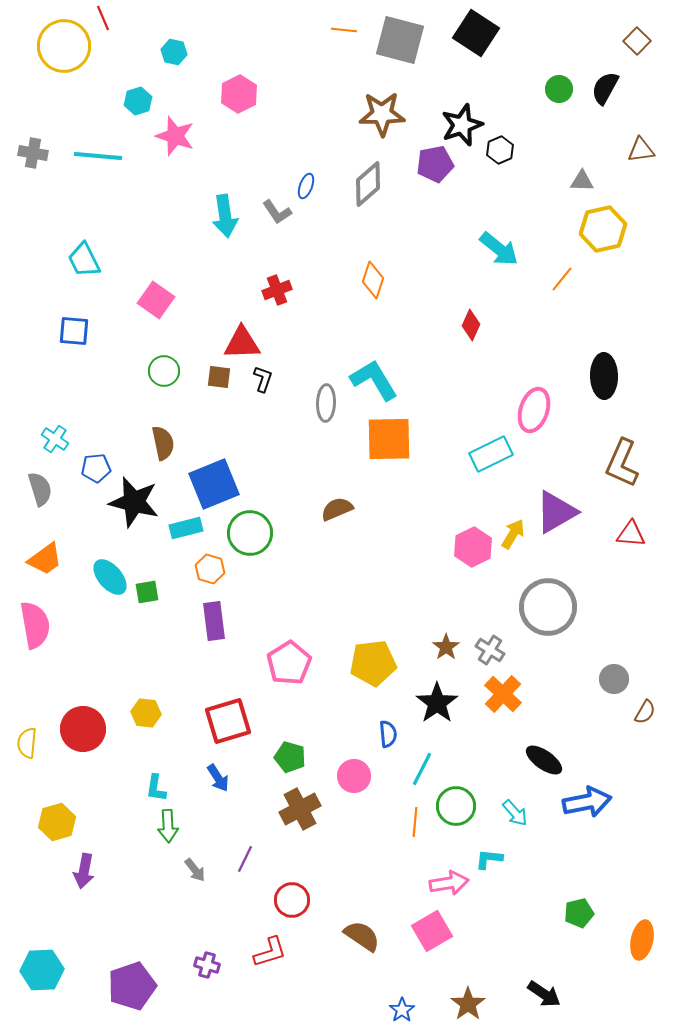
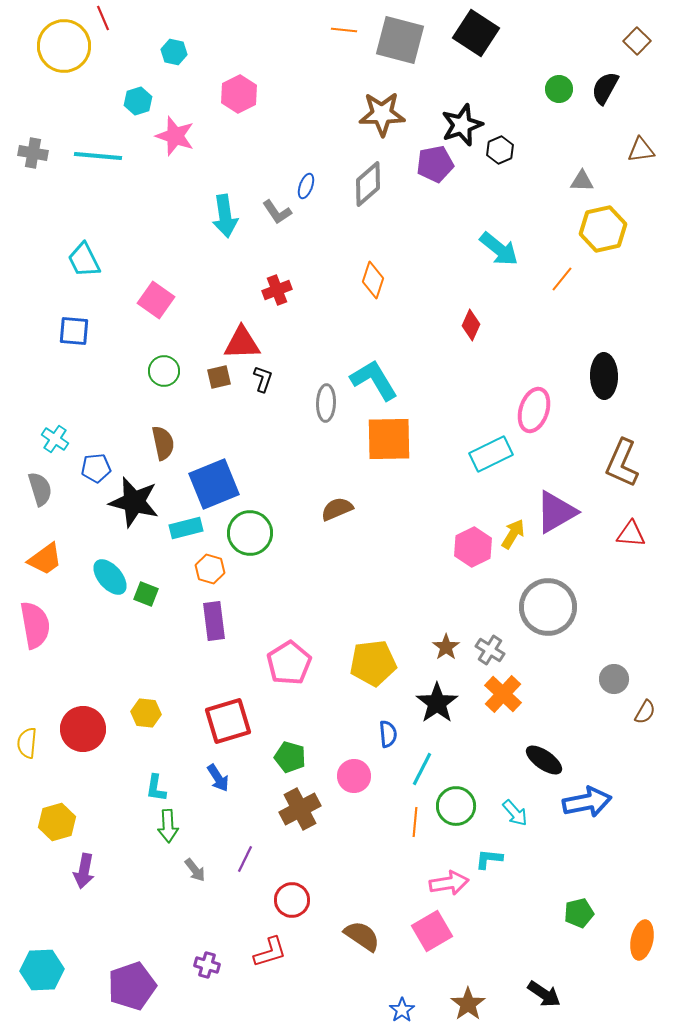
brown square at (219, 377): rotated 20 degrees counterclockwise
green square at (147, 592): moved 1 px left, 2 px down; rotated 30 degrees clockwise
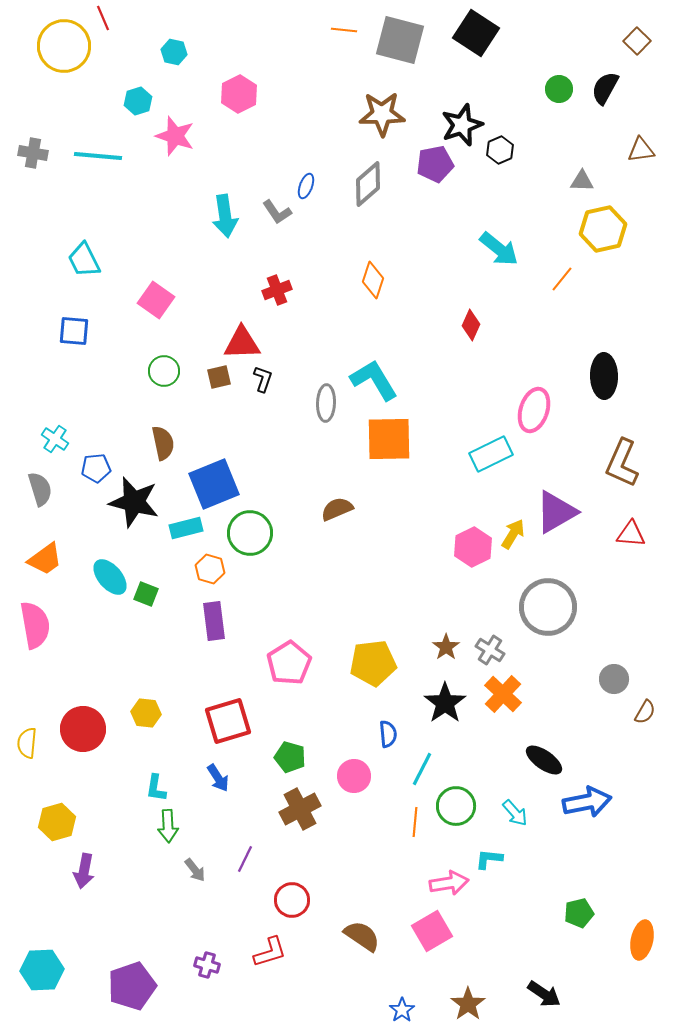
black star at (437, 703): moved 8 px right
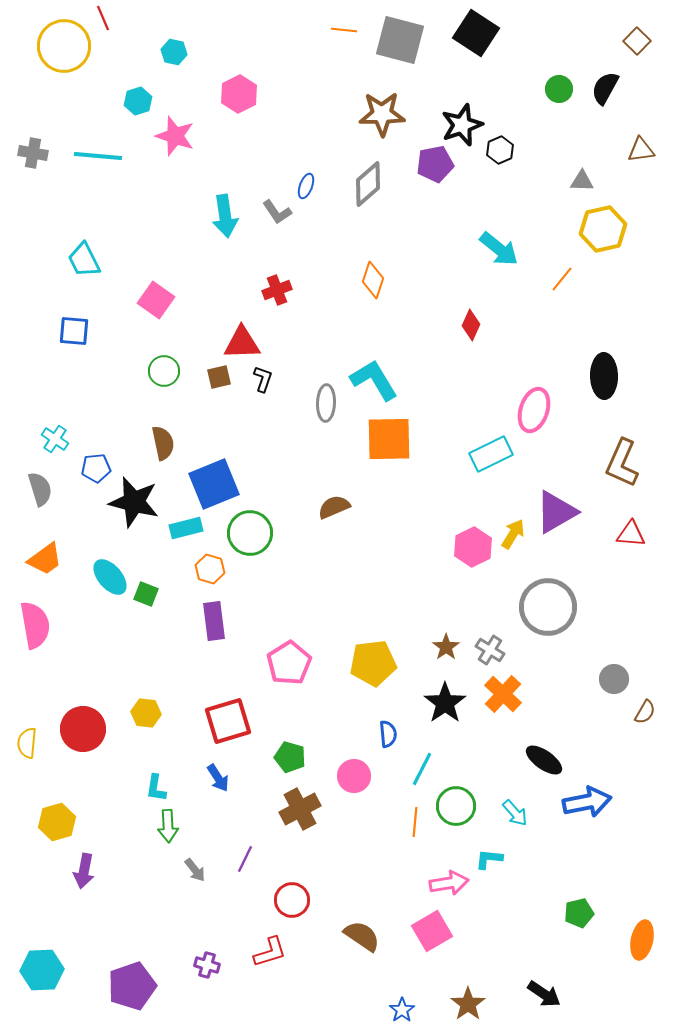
brown semicircle at (337, 509): moved 3 px left, 2 px up
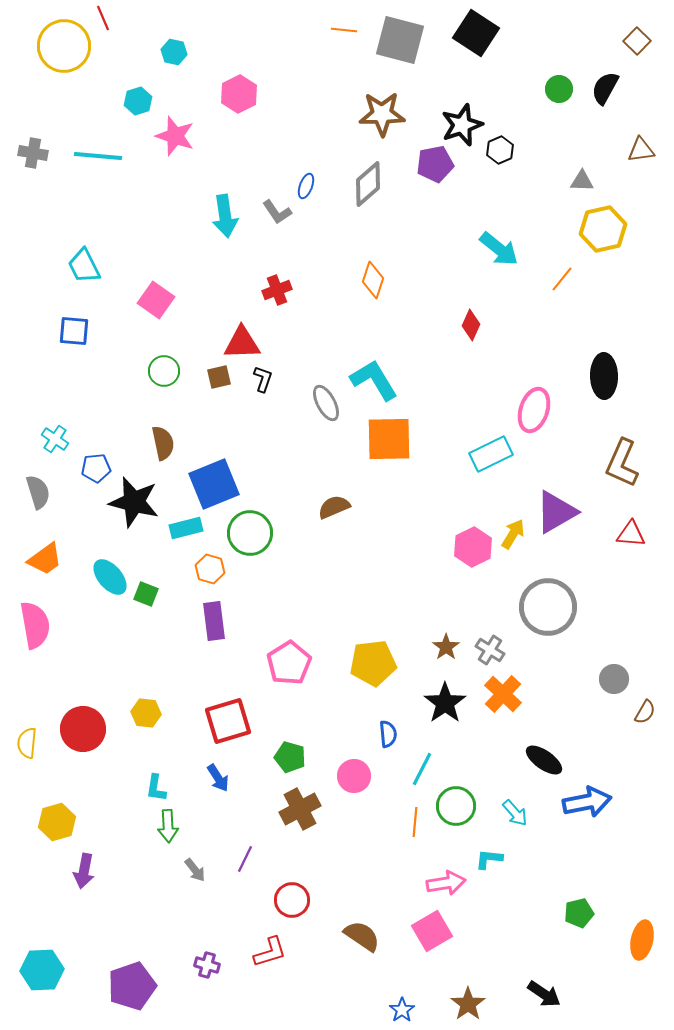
cyan trapezoid at (84, 260): moved 6 px down
gray ellipse at (326, 403): rotated 30 degrees counterclockwise
gray semicircle at (40, 489): moved 2 px left, 3 px down
pink arrow at (449, 883): moved 3 px left
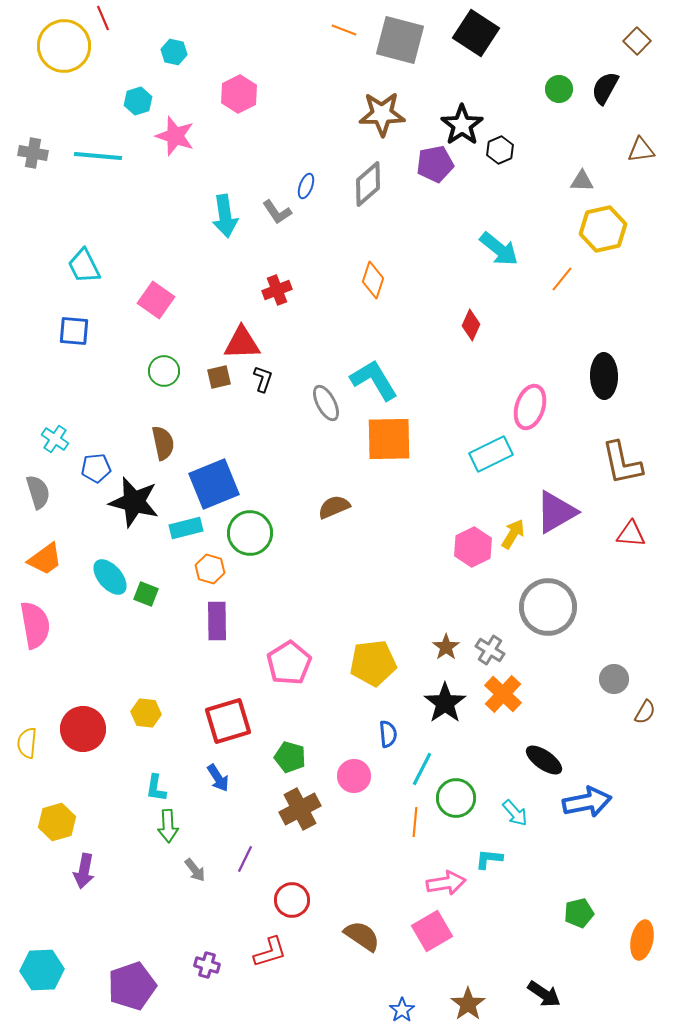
orange line at (344, 30): rotated 15 degrees clockwise
black star at (462, 125): rotated 15 degrees counterclockwise
pink ellipse at (534, 410): moved 4 px left, 3 px up
brown L-shape at (622, 463): rotated 36 degrees counterclockwise
purple rectangle at (214, 621): moved 3 px right; rotated 6 degrees clockwise
green circle at (456, 806): moved 8 px up
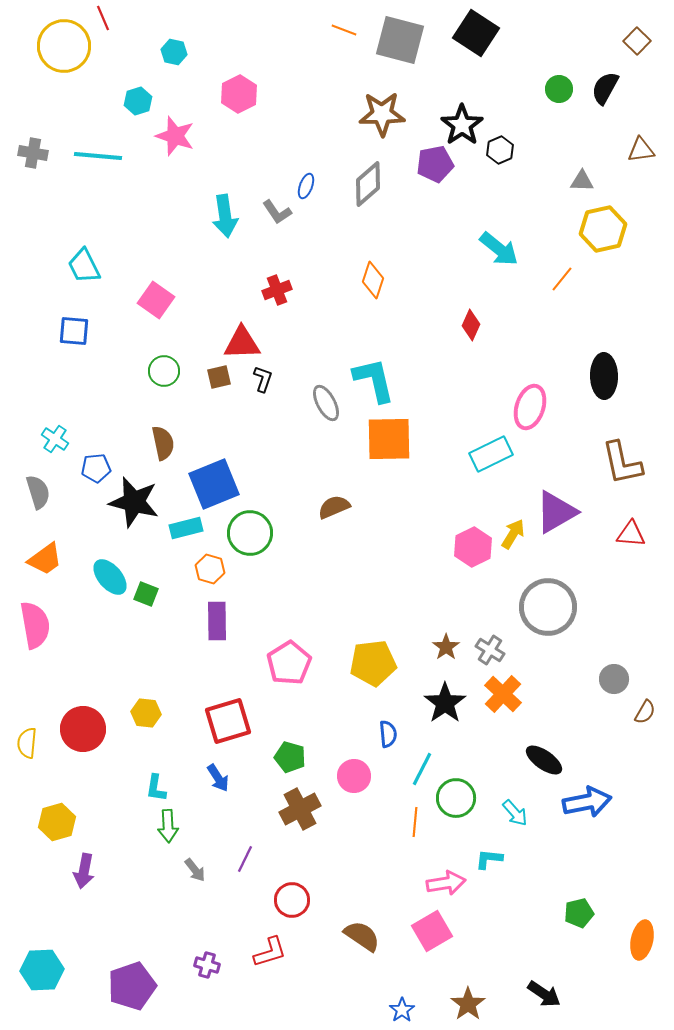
cyan L-shape at (374, 380): rotated 18 degrees clockwise
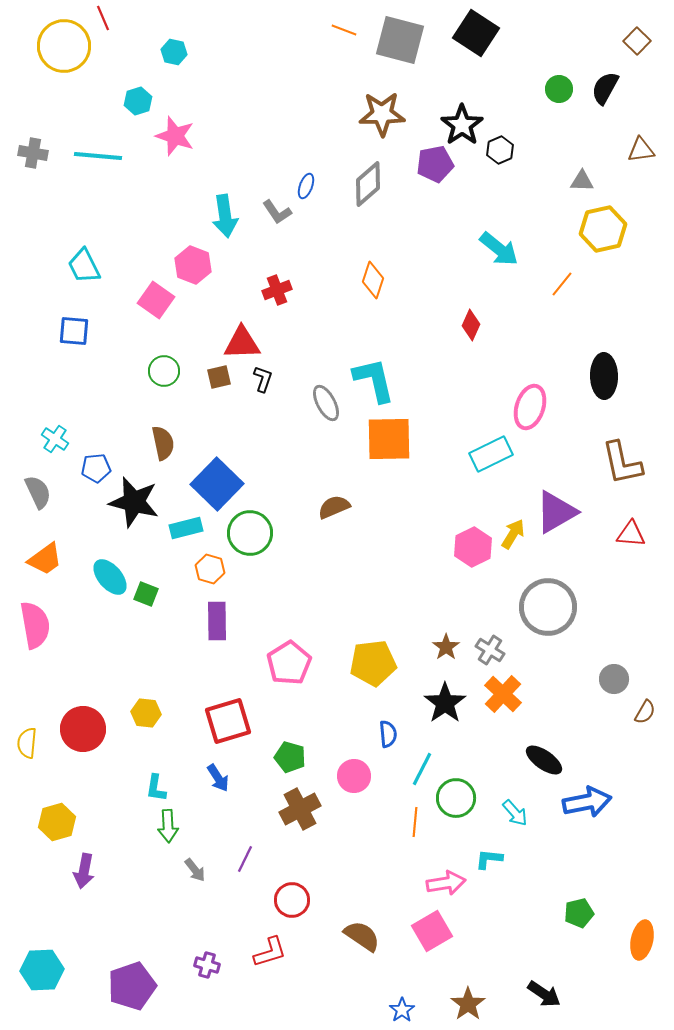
pink hexagon at (239, 94): moved 46 px left, 171 px down; rotated 12 degrees counterclockwise
orange line at (562, 279): moved 5 px down
blue square at (214, 484): moved 3 px right; rotated 24 degrees counterclockwise
gray semicircle at (38, 492): rotated 8 degrees counterclockwise
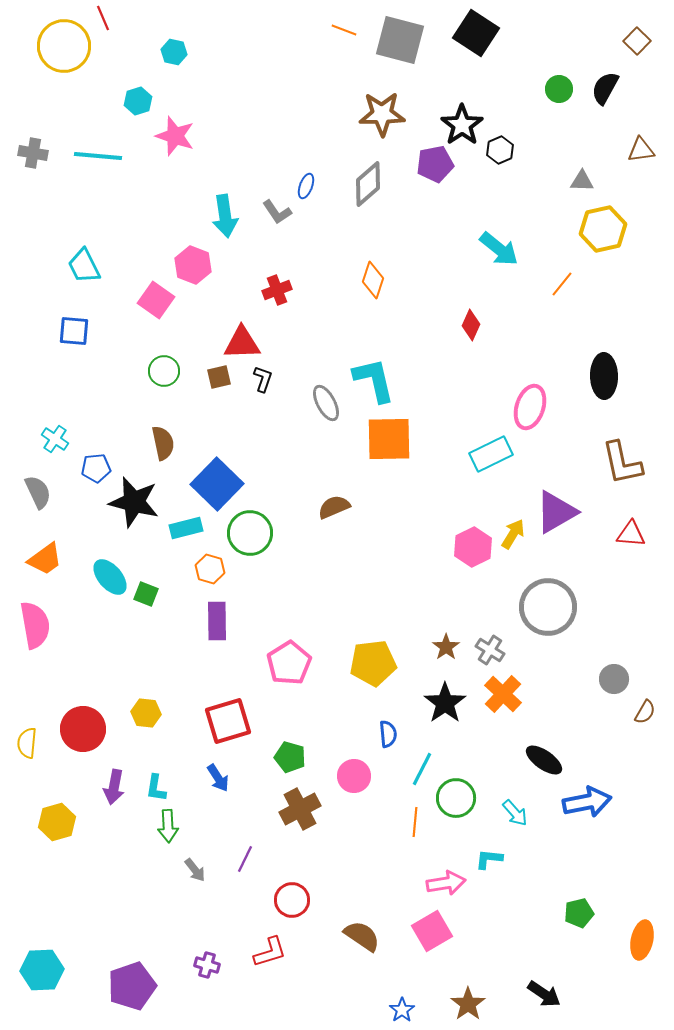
purple arrow at (84, 871): moved 30 px right, 84 px up
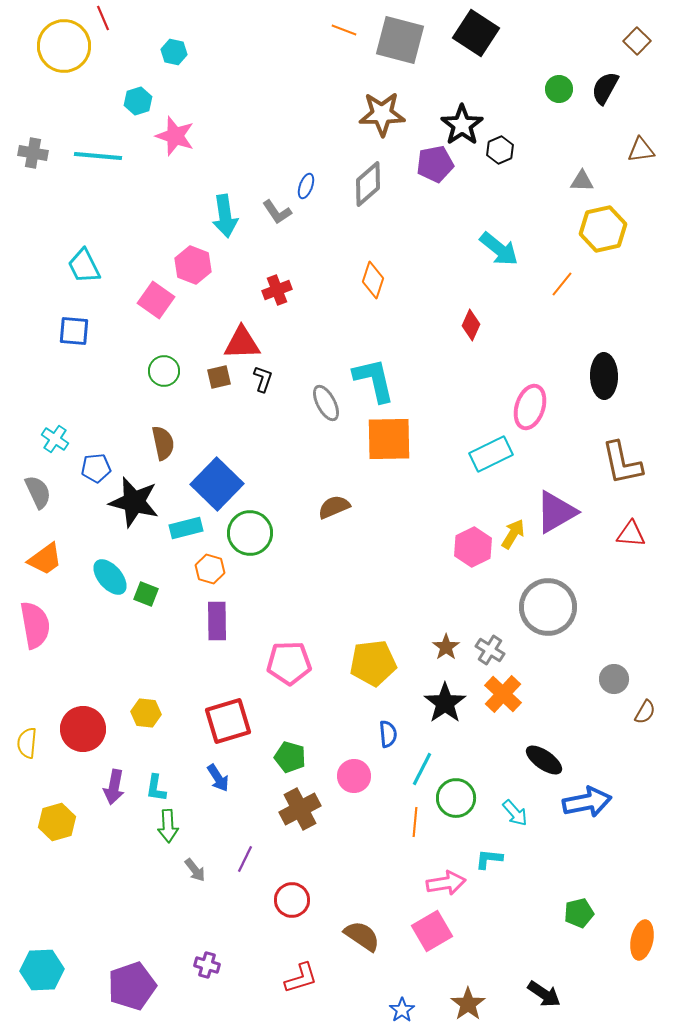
pink pentagon at (289, 663): rotated 30 degrees clockwise
red L-shape at (270, 952): moved 31 px right, 26 px down
